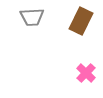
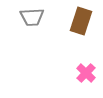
brown rectangle: rotated 8 degrees counterclockwise
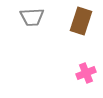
pink cross: rotated 24 degrees clockwise
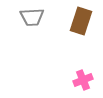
pink cross: moved 3 px left, 7 px down
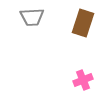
brown rectangle: moved 2 px right, 2 px down
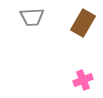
brown rectangle: rotated 12 degrees clockwise
